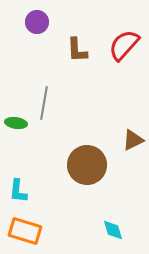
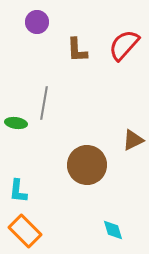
orange rectangle: rotated 28 degrees clockwise
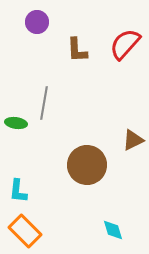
red semicircle: moved 1 px right, 1 px up
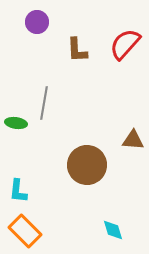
brown triangle: rotated 30 degrees clockwise
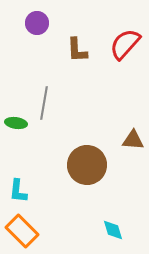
purple circle: moved 1 px down
orange rectangle: moved 3 px left
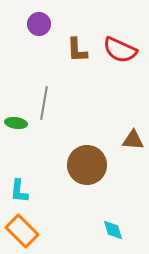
purple circle: moved 2 px right, 1 px down
red semicircle: moved 5 px left, 6 px down; rotated 108 degrees counterclockwise
cyan L-shape: moved 1 px right
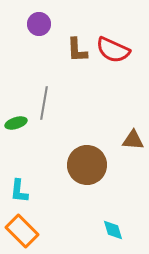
red semicircle: moved 7 px left
green ellipse: rotated 25 degrees counterclockwise
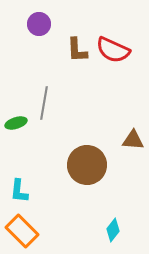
cyan diamond: rotated 55 degrees clockwise
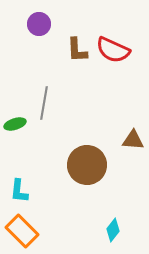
green ellipse: moved 1 px left, 1 px down
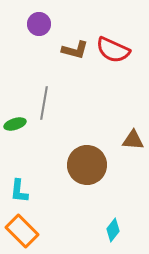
brown L-shape: moved 2 px left; rotated 72 degrees counterclockwise
